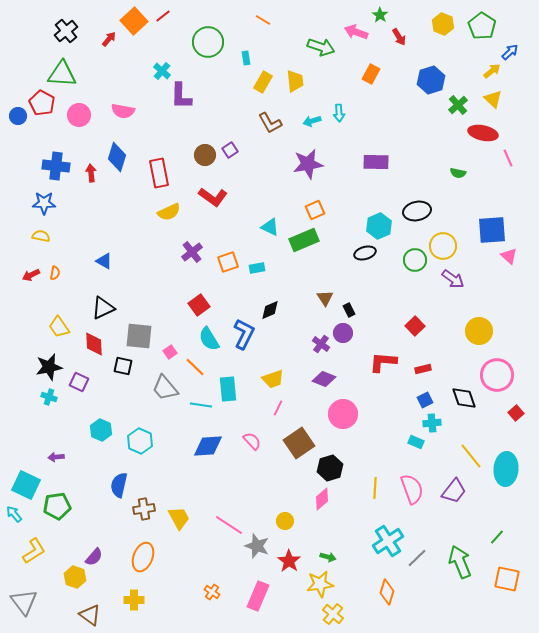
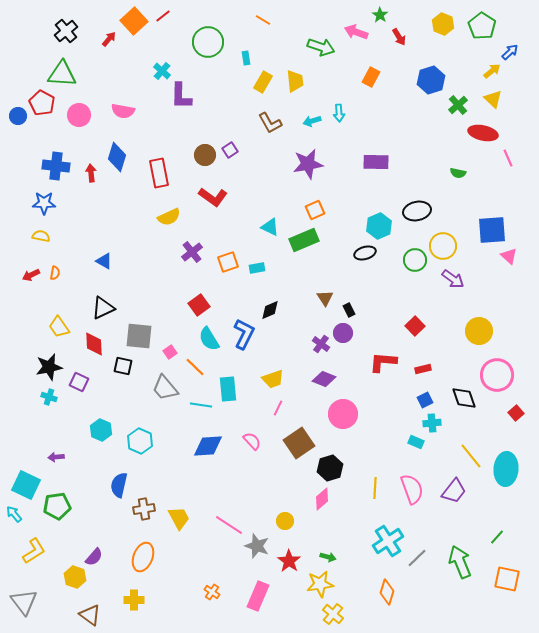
orange rectangle at (371, 74): moved 3 px down
yellow semicircle at (169, 212): moved 5 px down
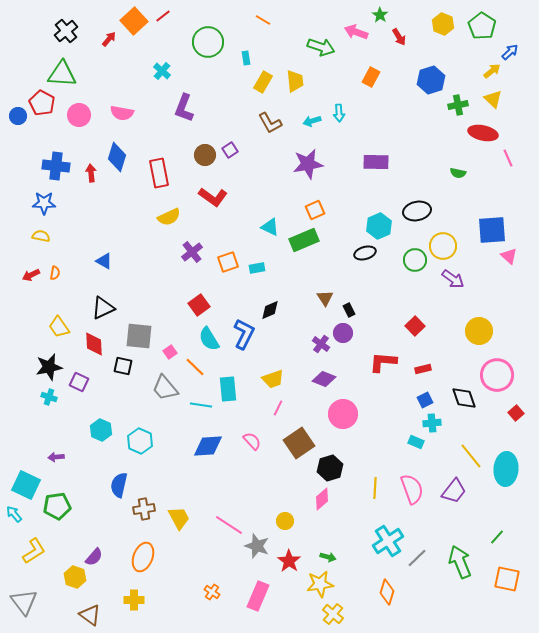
purple L-shape at (181, 96): moved 3 px right, 12 px down; rotated 20 degrees clockwise
green cross at (458, 105): rotated 30 degrees clockwise
pink semicircle at (123, 111): moved 1 px left, 2 px down
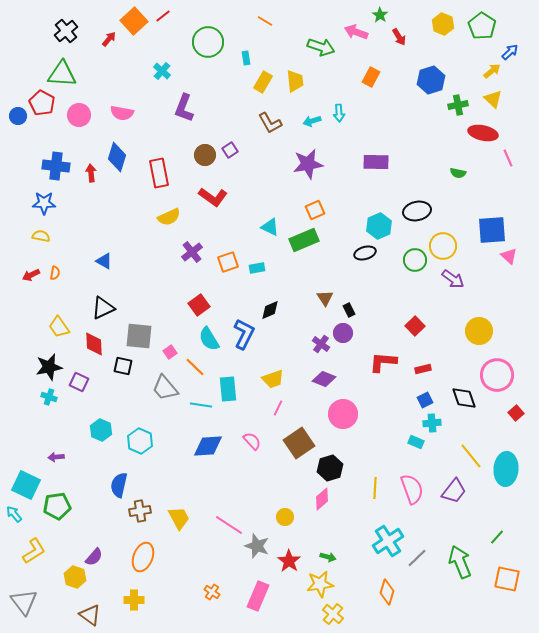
orange line at (263, 20): moved 2 px right, 1 px down
brown cross at (144, 509): moved 4 px left, 2 px down
yellow circle at (285, 521): moved 4 px up
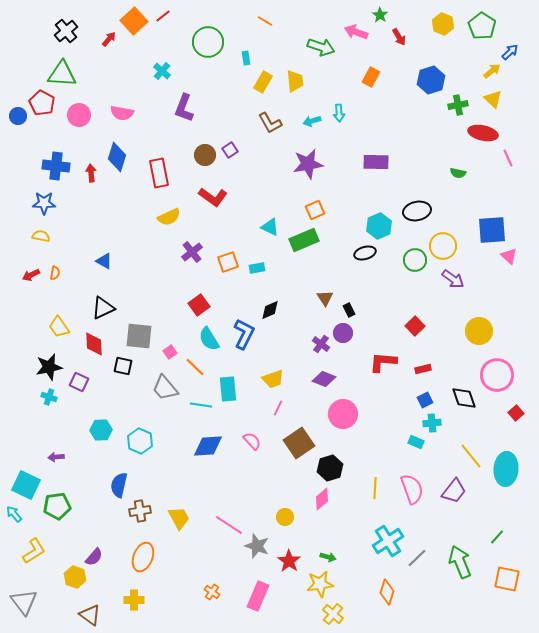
cyan hexagon at (101, 430): rotated 25 degrees counterclockwise
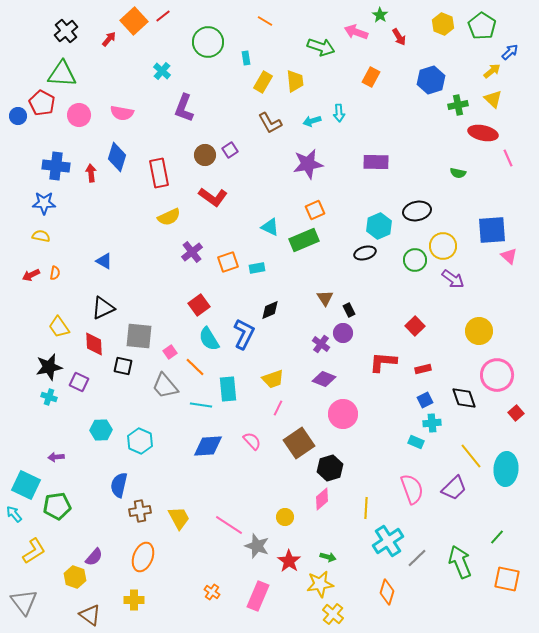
gray trapezoid at (165, 388): moved 2 px up
yellow line at (375, 488): moved 9 px left, 20 px down
purple trapezoid at (454, 491): moved 3 px up; rotated 8 degrees clockwise
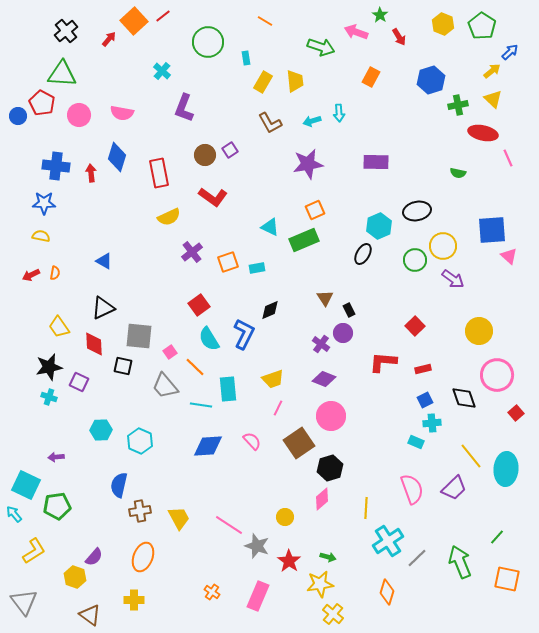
black ellipse at (365, 253): moved 2 px left, 1 px down; rotated 45 degrees counterclockwise
pink circle at (343, 414): moved 12 px left, 2 px down
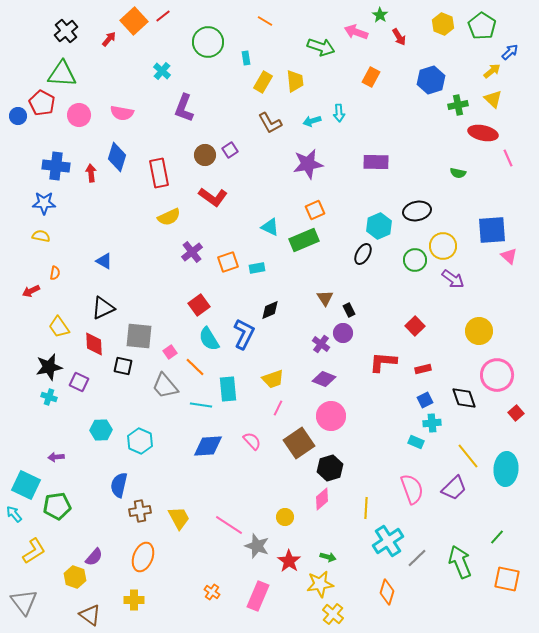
red arrow at (31, 275): moved 16 px down
yellow line at (471, 456): moved 3 px left
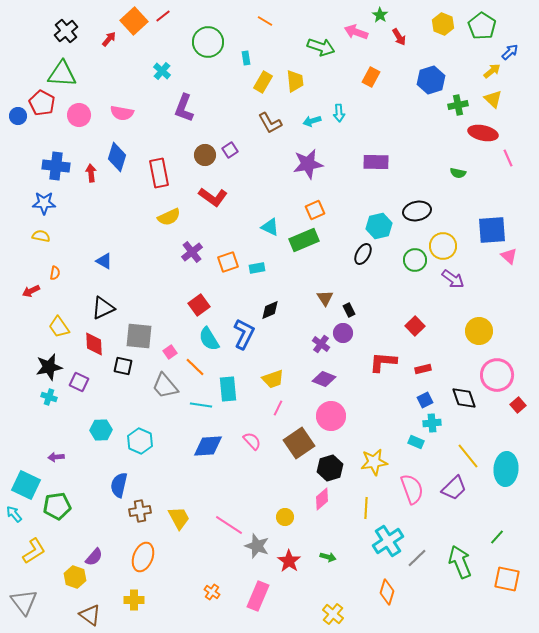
cyan hexagon at (379, 226): rotated 10 degrees clockwise
red square at (516, 413): moved 2 px right, 8 px up
yellow star at (320, 584): moved 54 px right, 122 px up
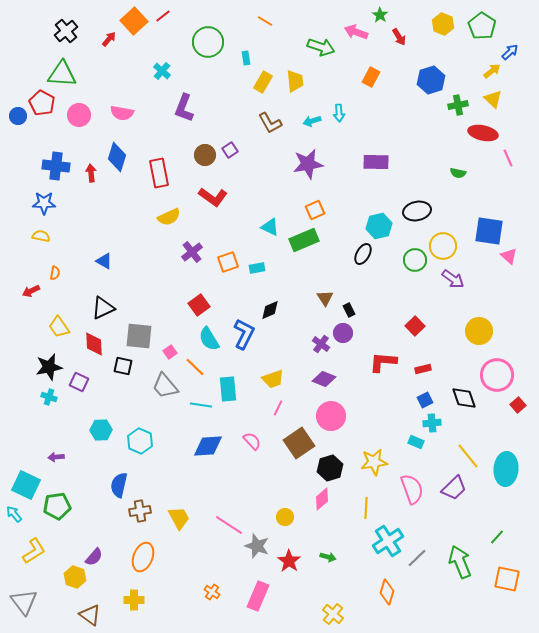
blue square at (492, 230): moved 3 px left, 1 px down; rotated 12 degrees clockwise
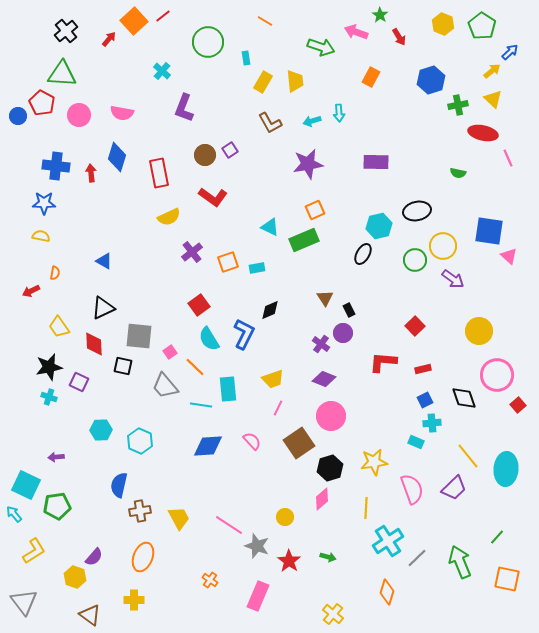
orange cross at (212, 592): moved 2 px left, 12 px up
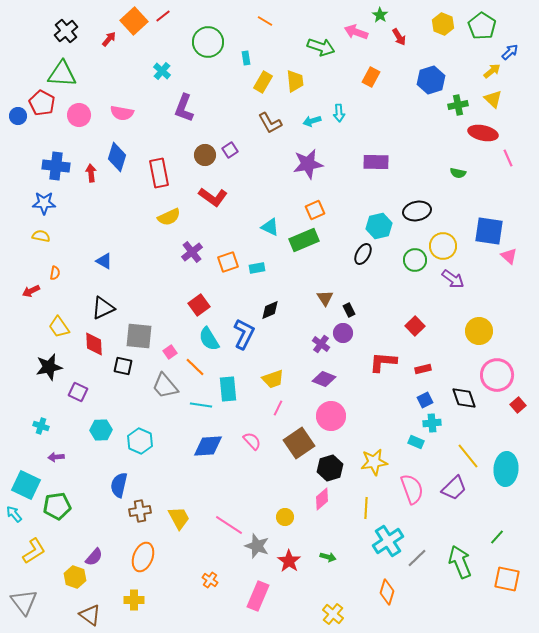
purple square at (79, 382): moved 1 px left, 10 px down
cyan cross at (49, 397): moved 8 px left, 29 px down
